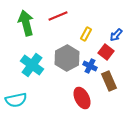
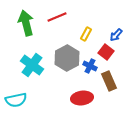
red line: moved 1 px left, 1 px down
red ellipse: rotated 70 degrees counterclockwise
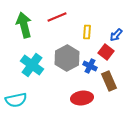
green arrow: moved 2 px left, 2 px down
yellow rectangle: moved 1 px right, 2 px up; rotated 24 degrees counterclockwise
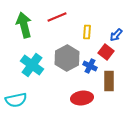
brown rectangle: rotated 24 degrees clockwise
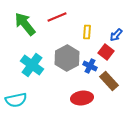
green arrow: moved 1 px right, 1 px up; rotated 25 degrees counterclockwise
brown rectangle: rotated 42 degrees counterclockwise
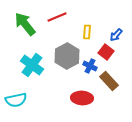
gray hexagon: moved 2 px up
red ellipse: rotated 10 degrees clockwise
